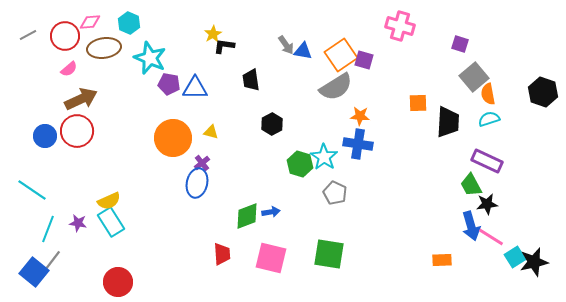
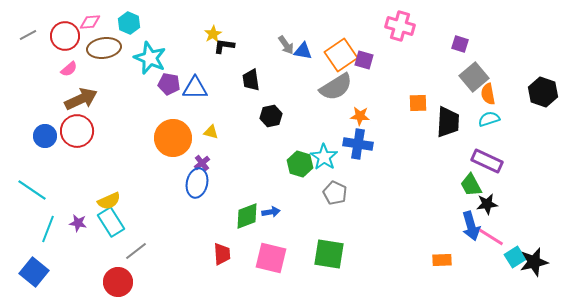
black hexagon at (272, 124): moved 1 px left, 8 px up; rotated 15 degrees clockwise
gray line at (52, 261): moved 84 px right, 10 px up; rotated 15 degrees clockwise
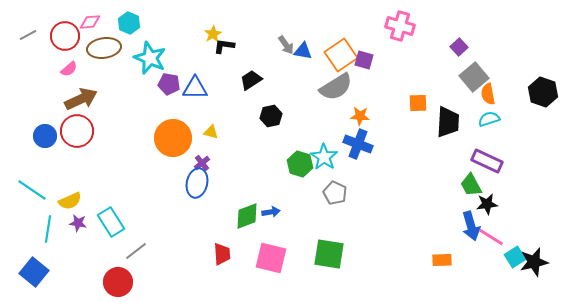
purple square at (460, 44): moved 1 px left, 3 px down; rotated 30 degrees clockwise
black trapezoid at (251, 80): rotated 65 degrees clockwise
blue cross at (358, 144): rotated 12 degrees clockwise
yellow semicircle at (109, 201): moved 39 px left
cyan line at (48, 229): rotated 12 degrees counterclockwise
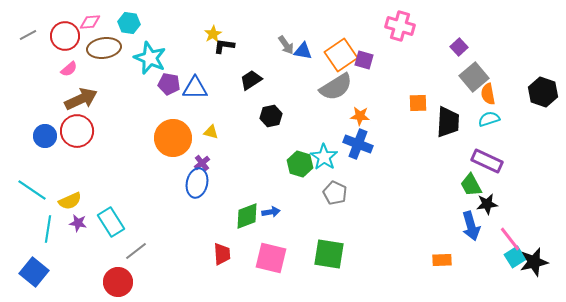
cyan hexagon at (129, 23): rotated 15 degrees counterclockwise
pink line at (491, 237): moved 19 px right, 2 px down; rotated 20 degrees clockwise
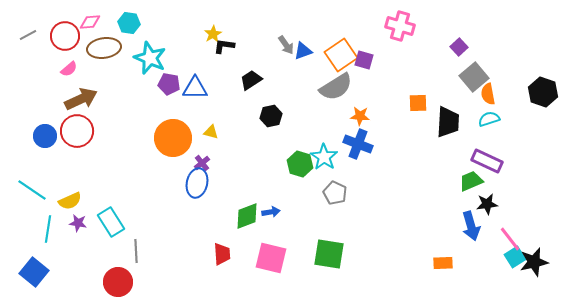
blue triangle at (303, 51): rotated 30 degrees counterclockwise
green trapezoid at (471, 185): moved 4 px up; rotated 95 degrees clockwise
gray line at (136, 251): rotated 55 degrees counterclockwise
orange rectangle at (442, 260): moved 1 px right, 3 px down
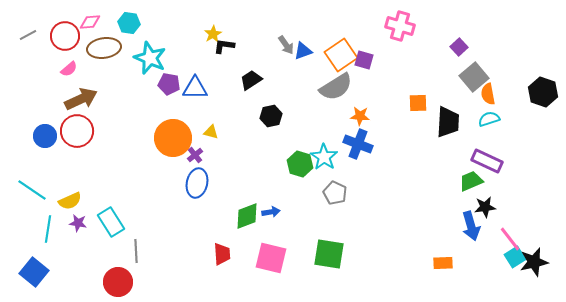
purple cross at (202, 163): moved 7 px left, 8 px up
black star at (487, 204): moved 2 px left, 3 px down
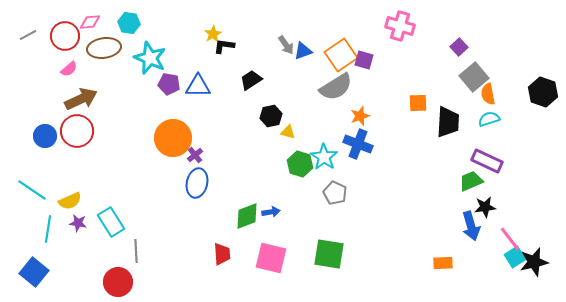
blue triangle at (195, 88): moved 3 px right, 2 px up
orange star at (360, 116): rotated 24 degrees counterclockwise
yellow triangle at (211, 132): moved 77 px right
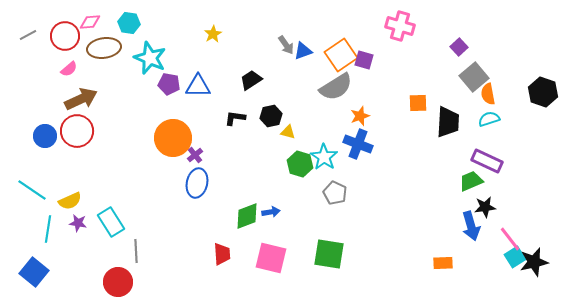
black L-shape at (224, 46): moved 11 px right, 72 px down
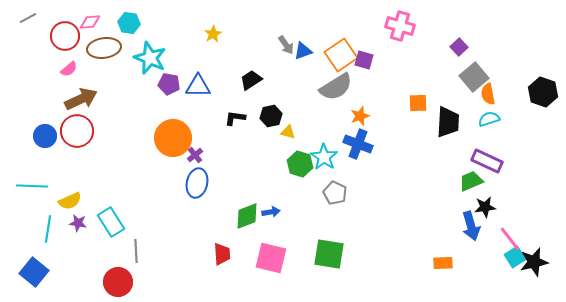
gray line at (28, 35): moved 17 px up
cyan line at (32, 190): moved 4 px up; rotated 32 degrees counterclockwise
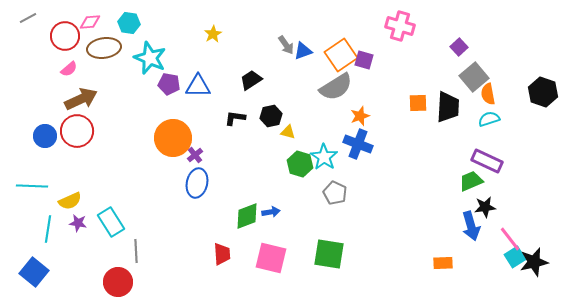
black trapezoid at (448, 122): moved 15 px up
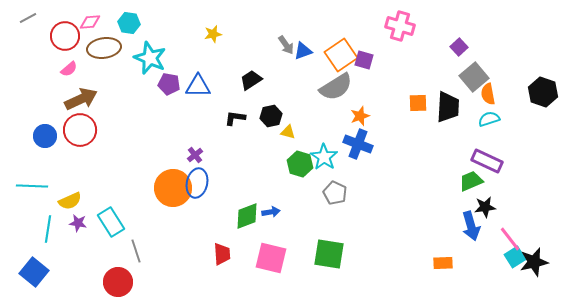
yellow star at (213, 34): rotated 18 degrees clockwise
red circle at (77, 131): moved 3 px right, 1 px up
orange circle at (173, 138): moved 50 px down
gray line at (136, 251): rotated 15 degrees counterclockwise
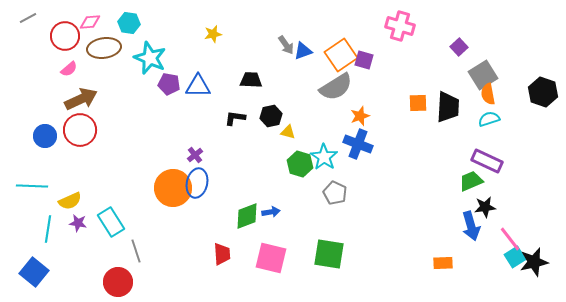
gray square at (474, 77): moved 9 px right, 2 px up; rotated 8 degrees clockwise
black trapezoid at (251, 80): rotated 35 degrees clockwise
